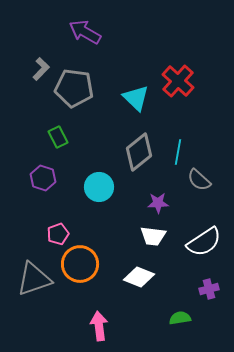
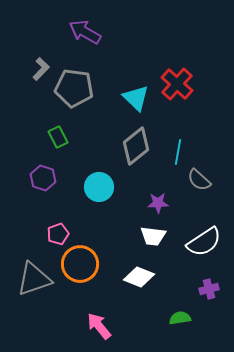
red cross: moved 1 px left, 3 px down
gray diamond: moved 3 px left, 6 px up
pink arrow: rotated 32 degrees counterclockwise
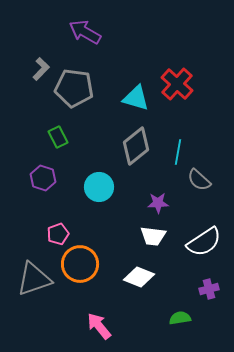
cyan triangle: rotated 28 degrees counterclockwise
